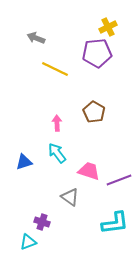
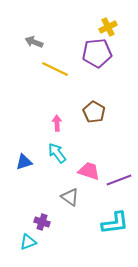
gray arrow: moved 2 px left, 4 px down
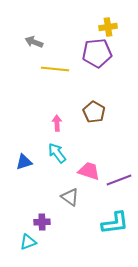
yellow cross: rotated 18 degrees clockwise
yellow line: rotated 20 degrees counterclockwise
purple cross: rotated 21 degrees counterclockwise
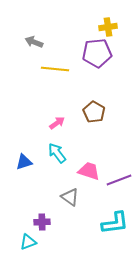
pink arrow: rotated 56 degrees clockwise
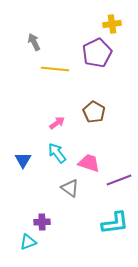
yellow cross: moved 4 px right, 3 px up
gray arrow: rotated 42 degrees clockwise
purple pentagon: rotated 20 degrees counterclockwise
blue triangle: moved 1 px left, 2 px up; rotated 42 degrees counterclockwise
pink trapezoid: moved 8 px up
gray triangle: moved 9 px up
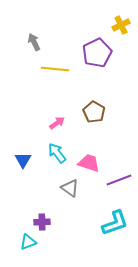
yellow cross: moved 9 px right, 1 px down; rotated 18 degrees counterclockwise
cyan L-shape: rotated 12 degrees counterclockwise
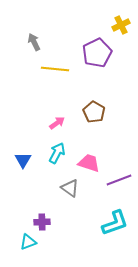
cyan arrow: rotated 65 degrees clockwise
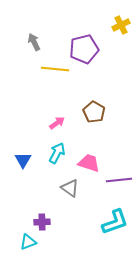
purple pentagon: moved 13 px left, 4 px up; rotated 12 degrees clockwise
purple line: rotated 15 degrees clockwise
cyan L-shape: moved 1 px up
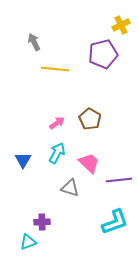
purple pentagon: moved 19 px right, 5 px down
brown pentagon: moved 4 px left, 7 px down
pink trapezoid: rotated 25 degrees clockwise
gray triangle: rotated 18 degrees counterclockwise
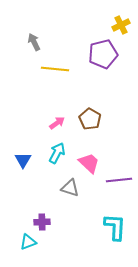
cyan L-shape: moved 5 px down; rotated 68 degrees counterclockwise
